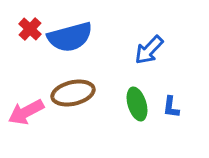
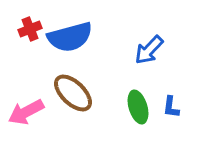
red cross: rotated 25 degrees clockwise
brown ellipse: rotated 57 degrees clockwise
green ellipse: moved 1 px right, 3 px down
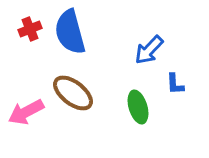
blue semicircle: moved 5 px up; rotated 90 degrees clockwise
brown ellipse: rotated 6 degrees counterclockwise
blue L-shape: moved 4 px right, 23 px up; rotated 10 degrees counterclockwise
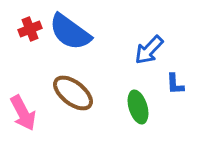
blue semicircle: rotated 39 degrees counterclockwise
pink arrow: moved 3 px left, 1 px down; rotated 90 degrees counterclockwise
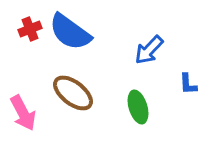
blue L-shape: moved 13 px right
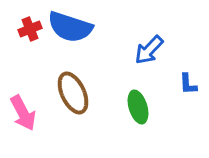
blue semicircle: moved 5 px up; rotated 18 degrees counterclockwise
brown ellipse: rotated 27 degrees clockwise
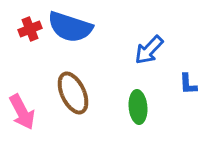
green ellipse: rotated 12 degrees clockwise
pink arrow: moved 1 px left, 1 px up
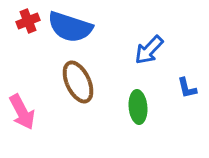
red cross: moved 2 px left, 8 px up
blue L-shape: moved 1 px left, 4 px down; rotated 10 degrees counterclockwise
brown ellipse: moved 5 px right, 11 px up
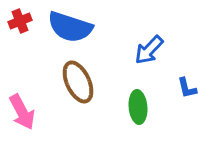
red cross: moved 8 px left
